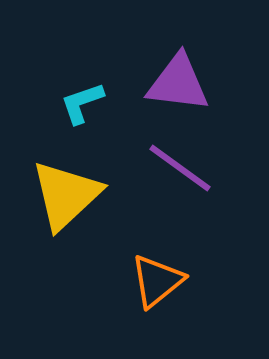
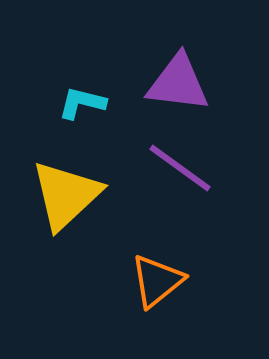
cyan L-shape: rotated 33 degrees clockwise
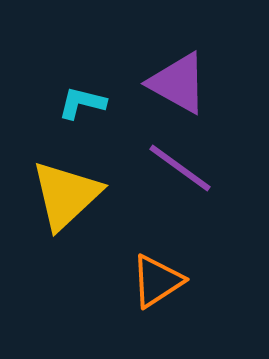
purple triangle: rotated 22 degrees clockwise
orange triangle: rotated 6 degrees clockwise
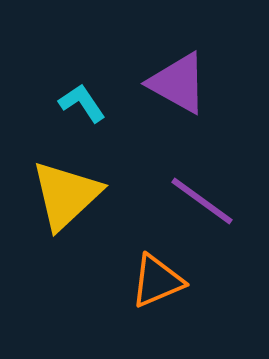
cyan L-shape: rotated 42 degrees clockwise
purple line: moved 22 px right, 33 px down
orange triangle: rotated 10 degrees clockwise
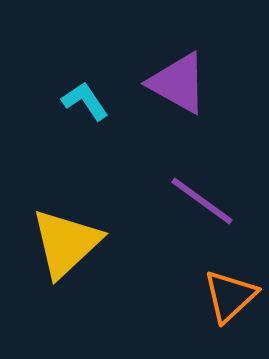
cyan L-shape: moved 3 px right, 2 px up
yellow triangle: moved 48 px down
orange triangle: moved 73 px right, 15 px down; rotated 20 degrees counterclockwise
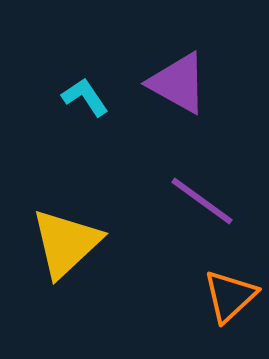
cyan L-shape: moved 4 px up
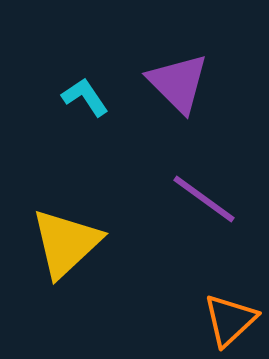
purple triangle: rotated 16 degrees clockwise
purple line: moved 2 px right, 2 px up
orange triangle: moved 24 px down
